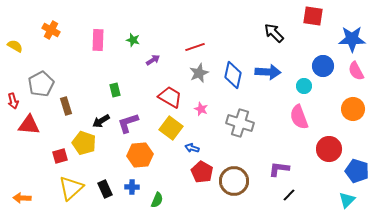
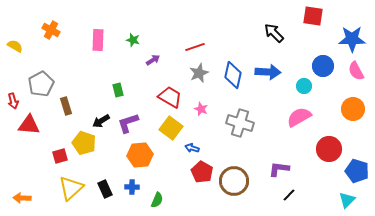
green rectangle at (115, 90): moved 3 px right
pink semicircle at (299, 117): rotated 80 degrees clockwise
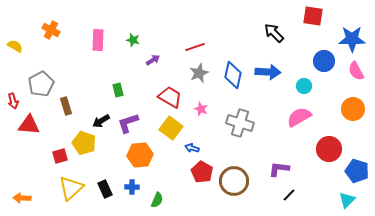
blue circle at (323, 66): moved 1 px right, 5 px up
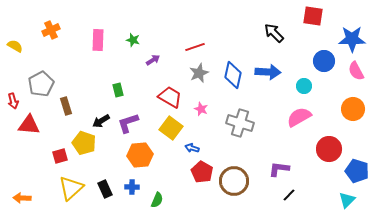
orange cross at (51, 30): rotated 36 degrees clockwise
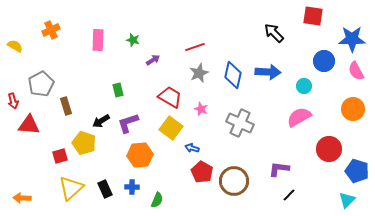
gray cross at (240, 123): rotated 8 degrees clockwise
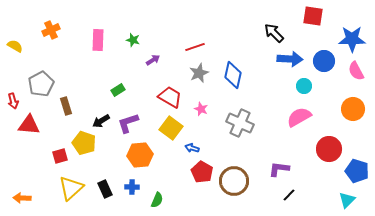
blue arrow at (268, 72): moved 22 px right, 13 px up
green rectangle at (118, 90): rotated 72 degrees clockwise
